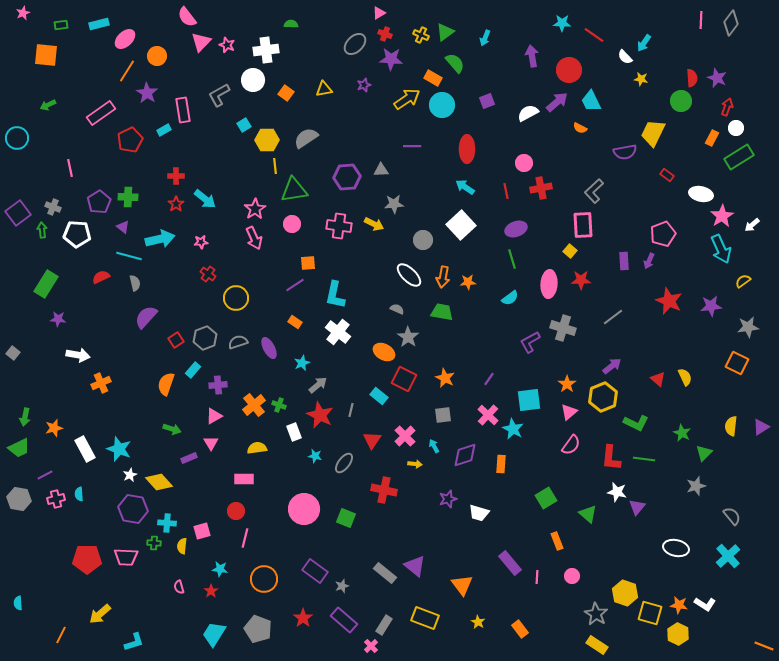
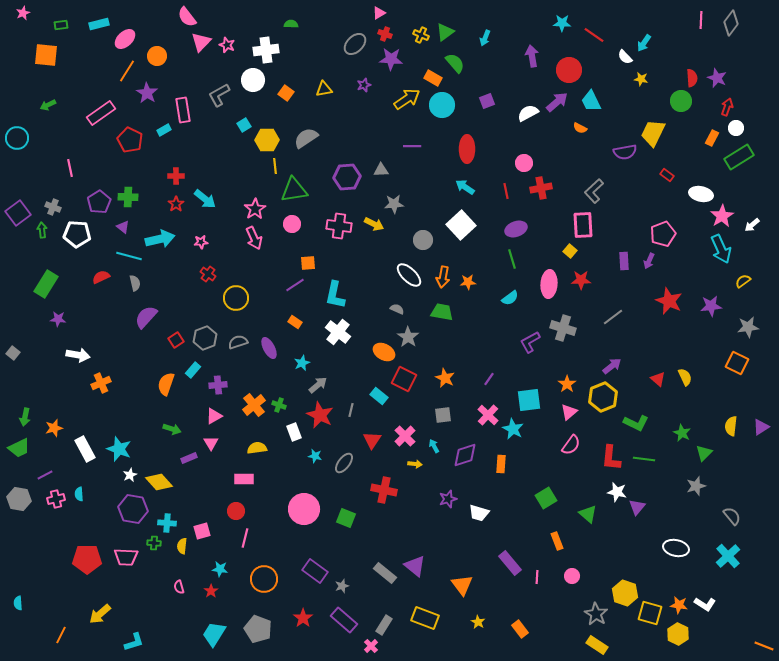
red pentagon at (130, 140): rotated 20 degrees counterclockwise
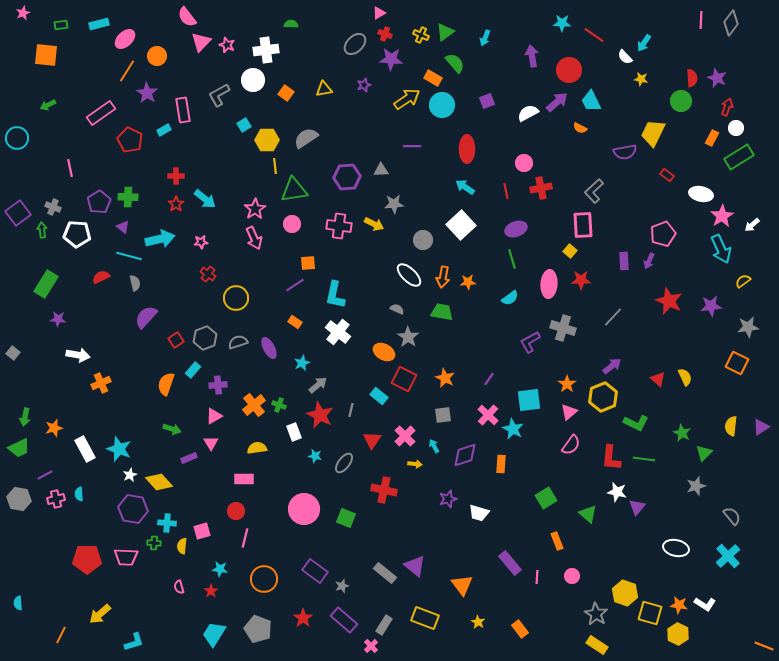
gray line at (613, 317): rotated 10 degrees counterclockwise
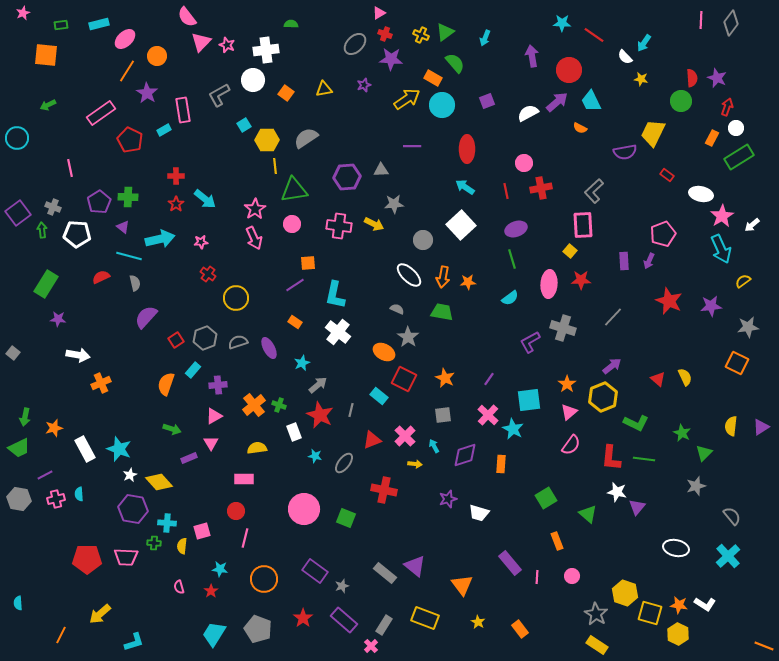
red triangle at (372, 440): rotated 36 degrees clockwise
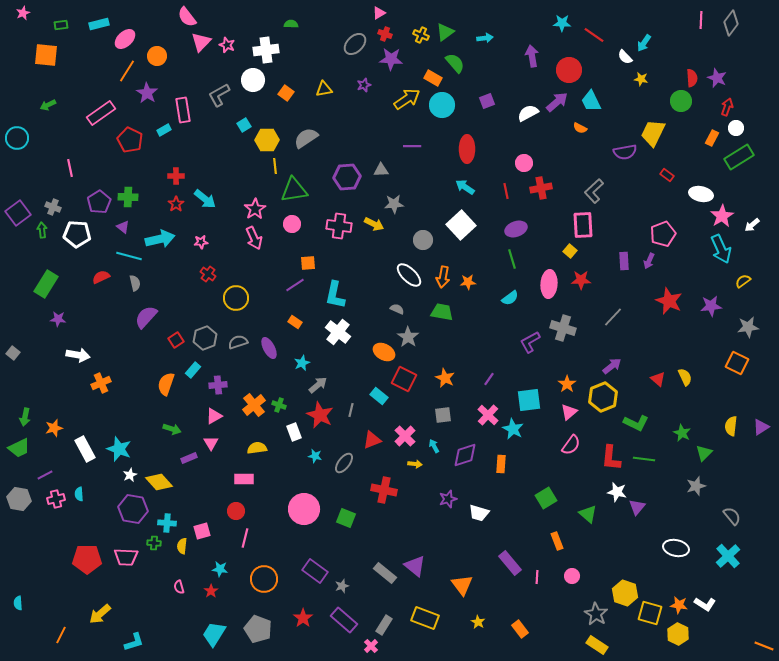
cyan arrow at (485, 38): rotated 119 degrees counterclockwise
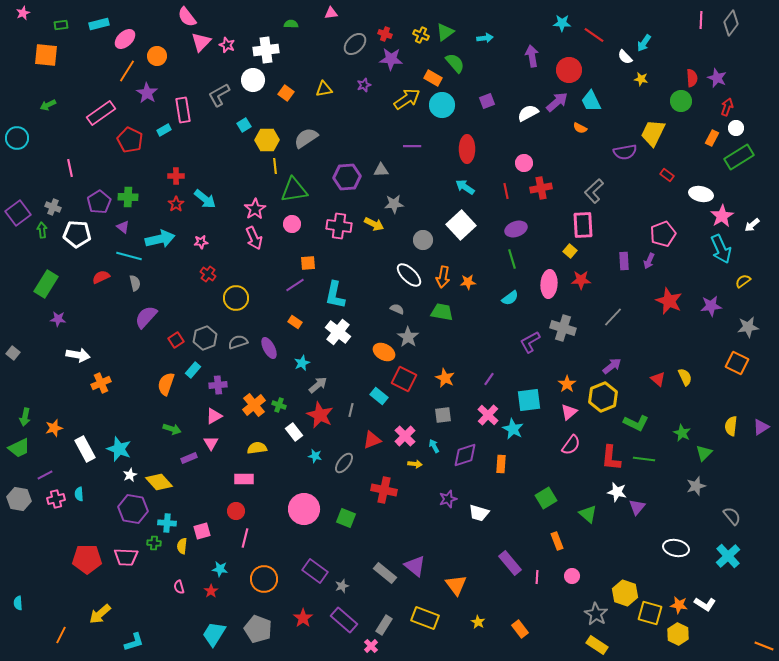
pink triangle at (379, 13): moved 48 px left; rotated 24 degrees clockwise
white rectangle at (294, 432): rotated 18 degrees counterclockwise
orange triangle at (462, 585): moved 6 px left
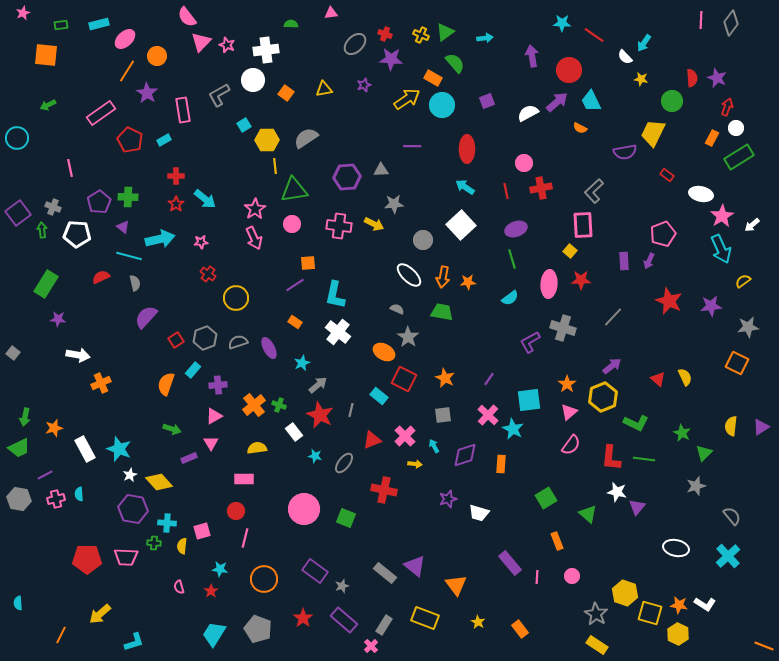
green circle at (681, 101): moved 9 px left
cyan rectangle at (164, 130): moved 10 px down
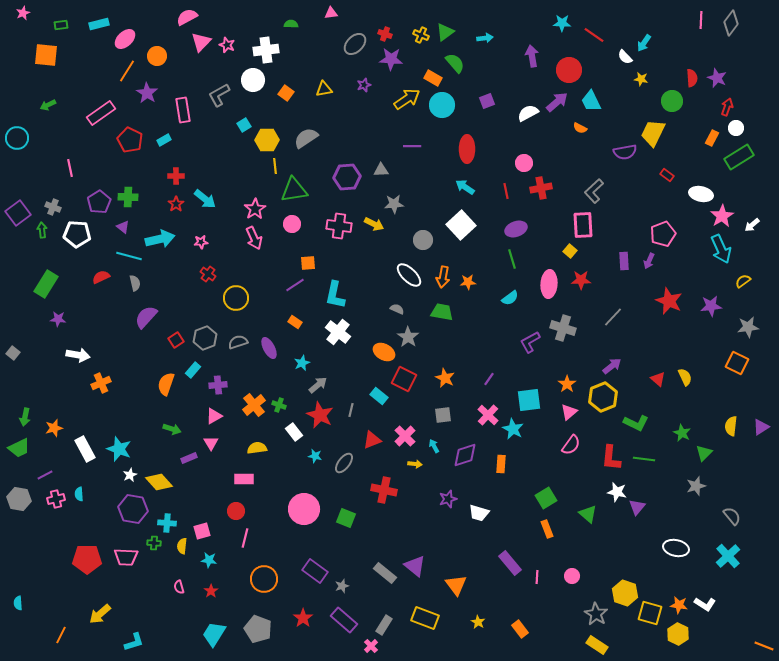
pink semicircle at (187, 17): rotated 100 degrees clockwise
orange rectangle at (557, 541): moved 10 px left, 12 px up
cyan star at (220, 569): moved 11 px left, 9 px up
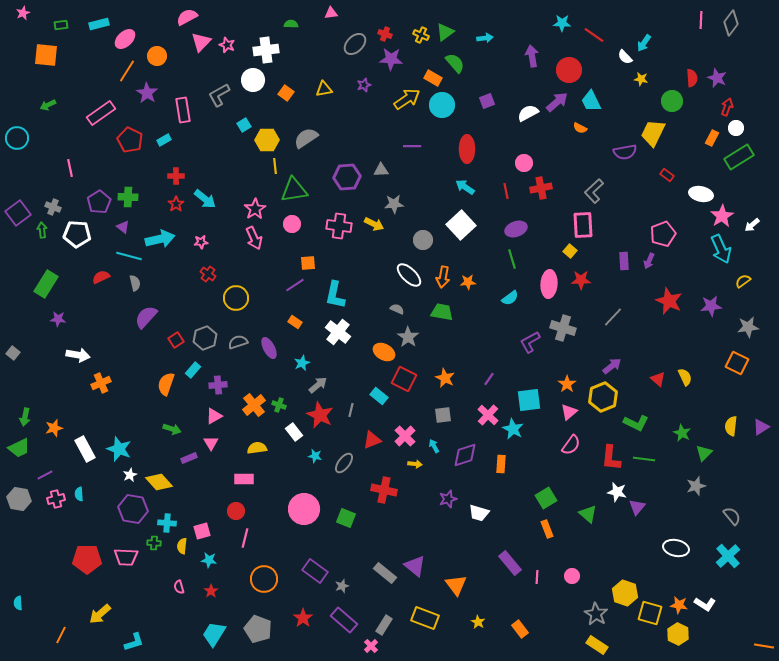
orange line at (764, 646): rotated 12 degrees counterclockwise
